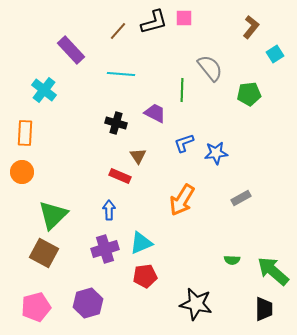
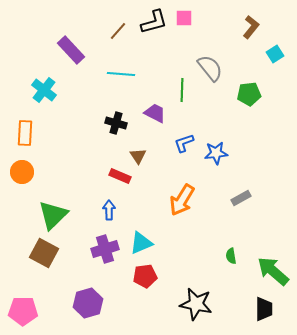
green semicircle: moved 1 px left, 4 px up; rotated 77 degrees clockwise
pink pentagon: moved 13 px left, 4 px down; rotated 16 degrees clockwise
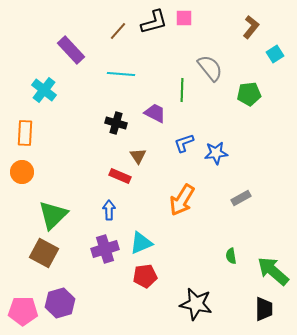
purple hexagon: moved 28 px left
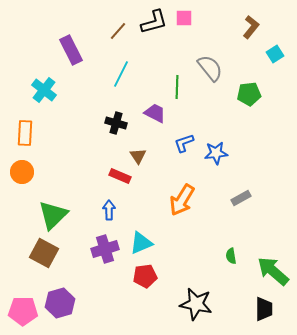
purple rectangle: rotated 16 degrees clockwise
cyan line: rotated 68 degrees counterclockwise
green line: moved 5 px left, 3 px up
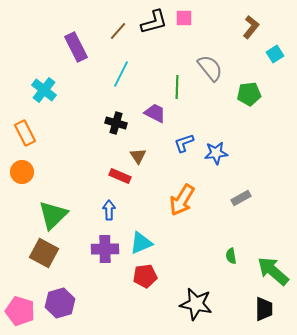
purple rectangle: moved 5 px right, 3 px up
orange rectangle: rotated 30 degrees counterclockwise
purple cross: rotated 16 degrees clockwise
pink pentagon: moved 3 px left; rotated 16 degrees clockwise
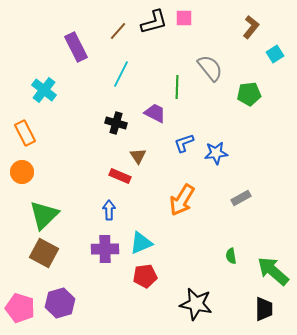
green triangle: moved 9 px left
pink pentagon: moved 3 px up
